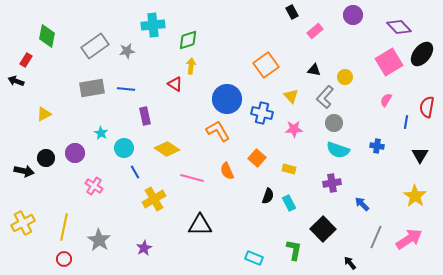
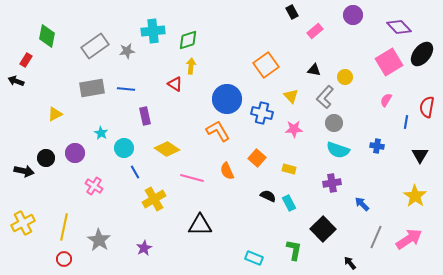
cyan cross at (153, 25): moved 6 px down
yellow triangle at (44, 114): moved 11 px right
black semicircle at (268, 196): rotated 84 degrees counterclockwise
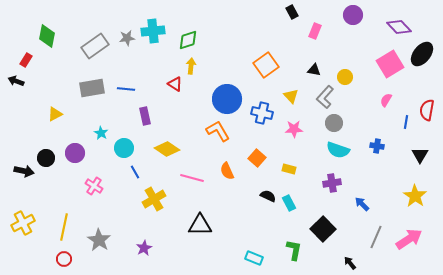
pink rectangle at (315, 31): rotated 28 degrees counterclockwise
gray star at (127, 51): moved 13 px up
pink square at (389, 62): moved 1 px right, 2 px down
red semicircle at (427, 107): moved 3 px down
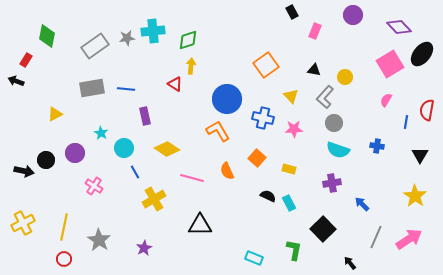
blue cross at (262, 113): moved 1 px right, 5 px down
black circle at (46, 158): moved 2 px down
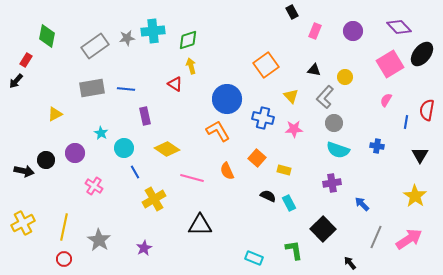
purple circle at (353, 15): moved 16 px down
yellow arrow at (191, 66): rotated 21 degrees counterclockwise
black arrow at (16, 81): rotated 70 degrees counterclockwise
yellow rectangle at (289, 169): moved 5 px left, 1 px down
green L-shape at (294, 250): rotated 20 degrees counterclockwise
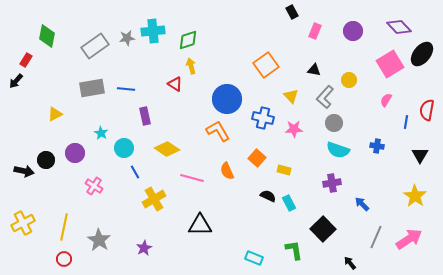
yellow circle at (345, 77): moved 4 px right, 3 px down
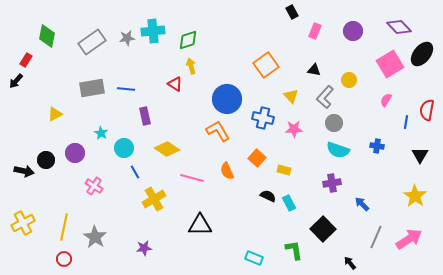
gray rectangle at (95, 46): moved 3 px left, 4 px up
gray star at (99, 240): moved 4 px left, 3 px up
purple star at (144, 248): rotated 21 degrees clockwise
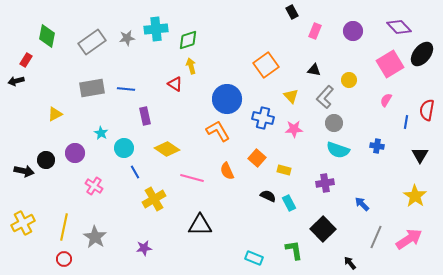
cyan cross at (153, 31): moved 3 px right, 2 px up
black arrow at (16, 81): rotated 35 degrees clockwise
purple cross at (332, 183): moved 7 px left
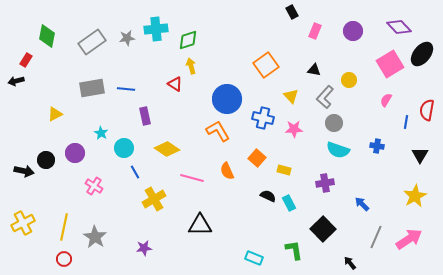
yellow star at (415, 196): rotated 10 degrees clockwise
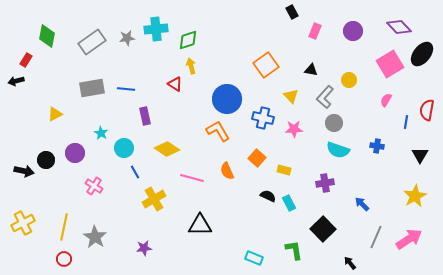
black triangle at (314, 70): moved 3 px left
